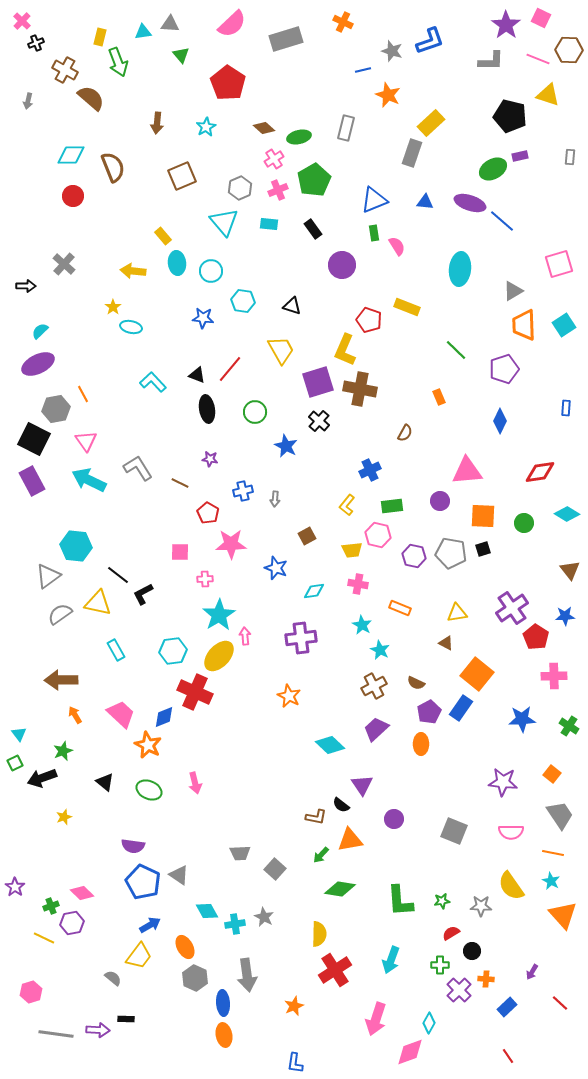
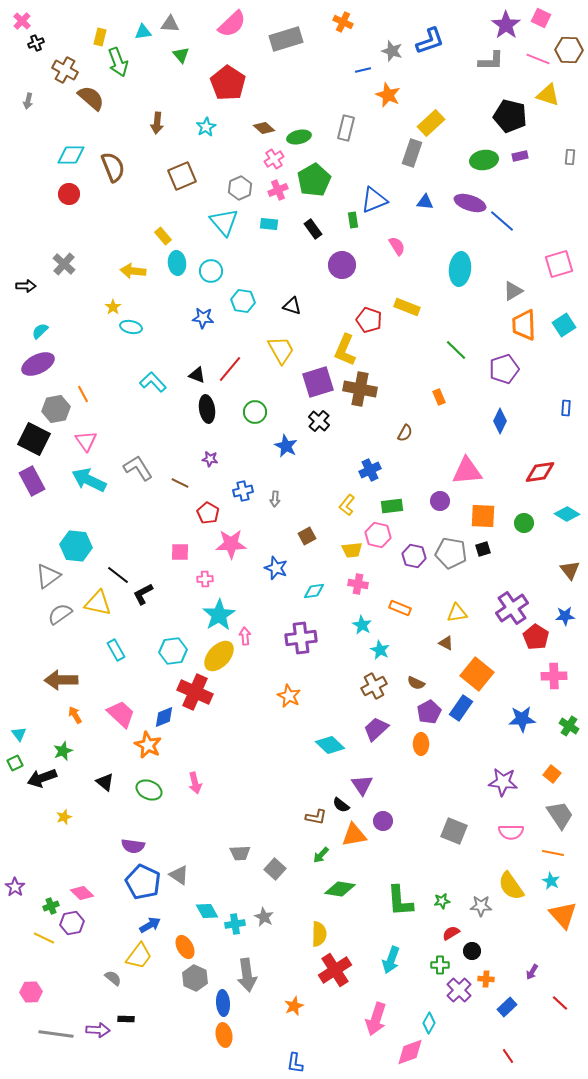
green ellipse at (493, 169): moved 9 px left, 9 px up; rotated 20 degrees clockwise
red circle at (73, 196): moved 4 px left, 2 px up
green rectangle at (374, 233): moved 21 px left, 13 px up
purple circle at (394, 819): moved 11 px left, 2 px down
orange triangle at (350, 840): moved 4 px right, 5 px up
pink hexagon at (31, 992): rotated 15 degrees clockwise
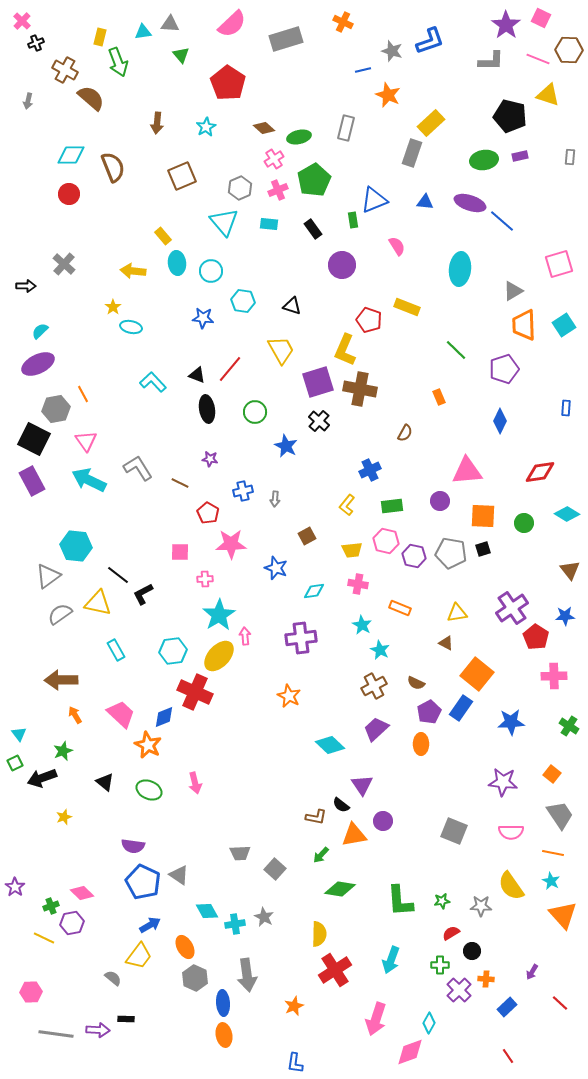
pink hexagon at (378, 535): moved 8 px right, 6 px down
blue star at (522, 719): moved 11 px left, 3 px down
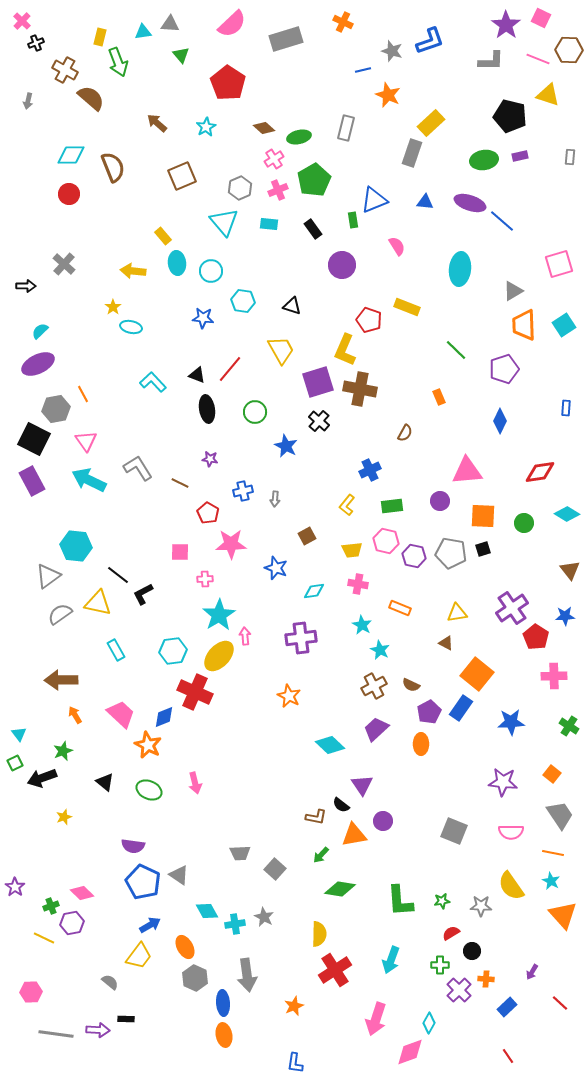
brown arrow at (157, 123): rotated 125 degrees clockwise
brown semicircle at (416, 683): moved 5 px left, 2 px down
gray semicircle at (113, 978): moved 3 px left, 4 px down
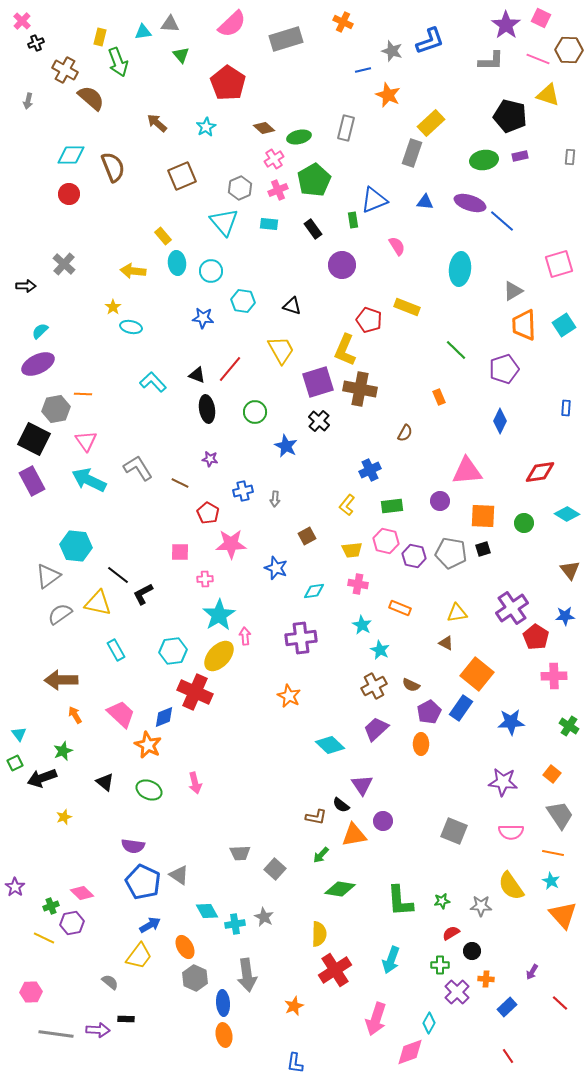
orange line at (83, 394): rotated 60 degrees counterclockwise
purple cross at (459, 990): moved 2 px left, 2 px down
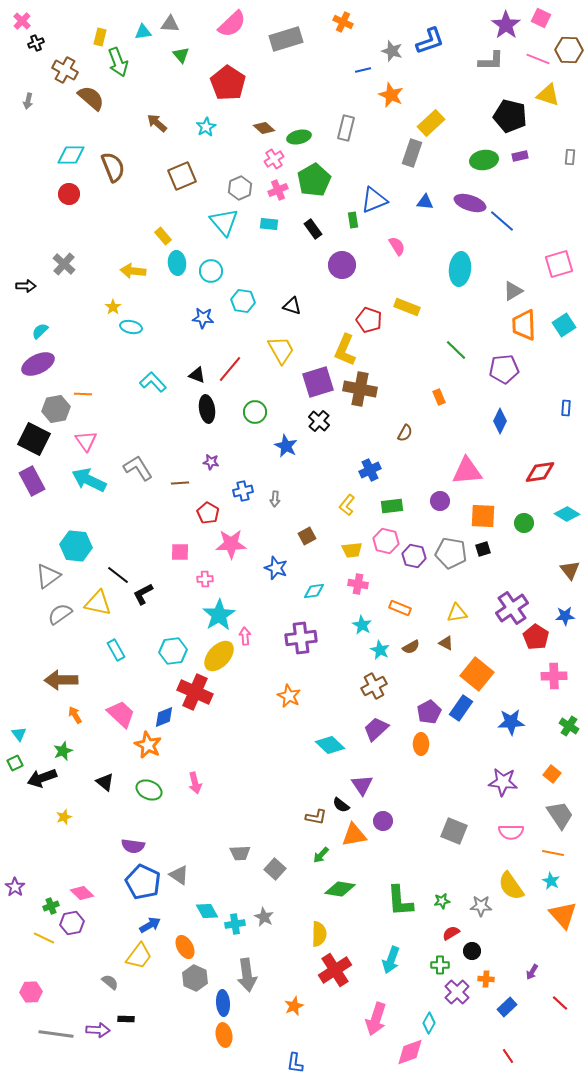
orange star at (388, 95): moved 3 px right
purple pentagon at (504, 369): rotated 12 degrees clockwise
purple star at (210, 459): moved 1 px right, 3 px down
brown line at (180, 483): rotated 30 degrees counterclockwise
brown semicircle at (411, 685): moved 38 px up; rotated 54 degrees counterclockwise
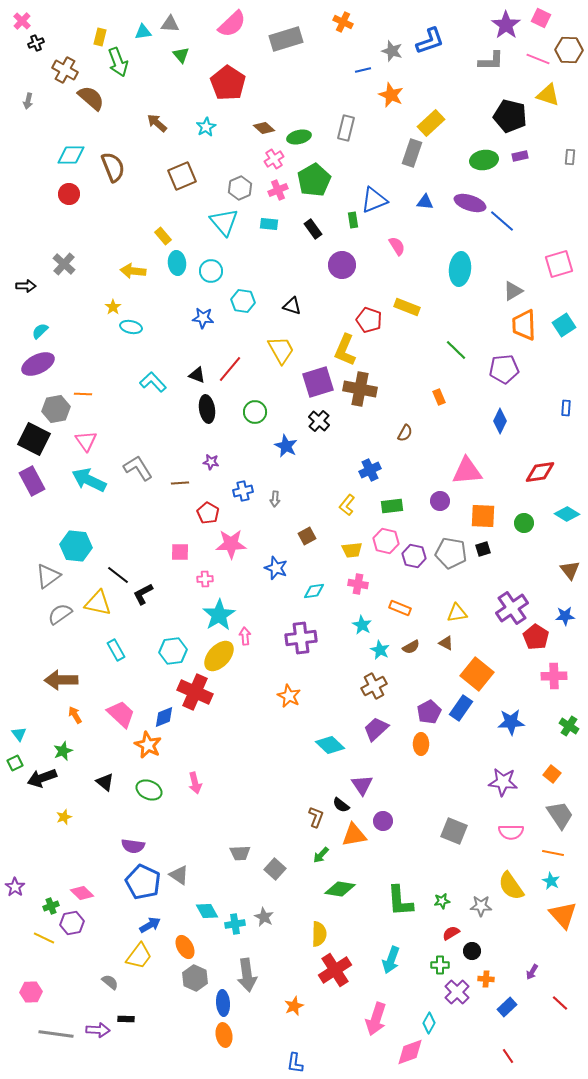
brown L-shape at (316, 817): rotated 80 degrees counterclockwise
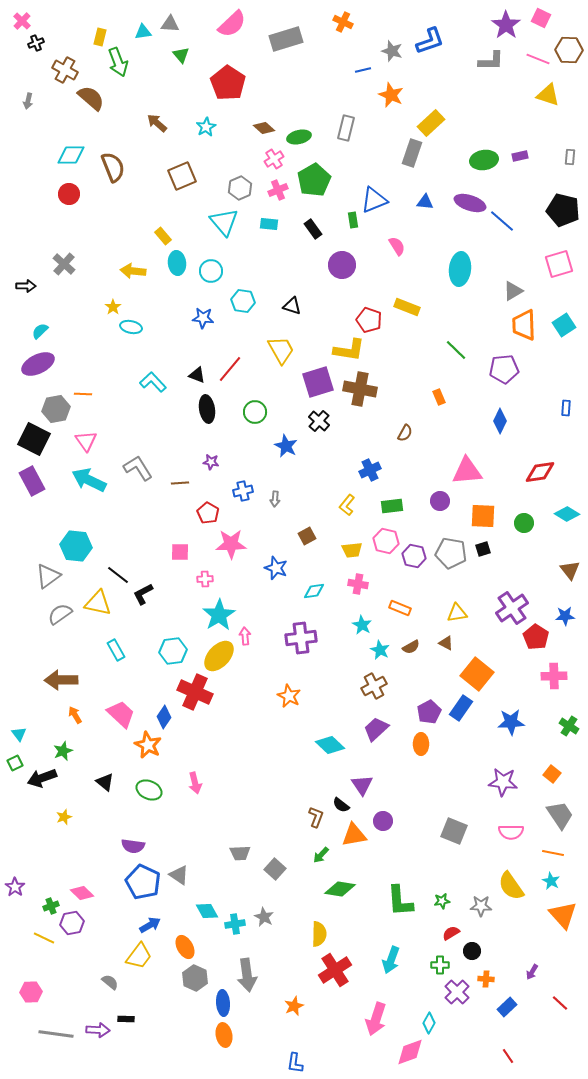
black pentagon at (510, 116): moved 53 px right, 94 px down
yellow L-shape at (345, 350): moved 4 px right; rotated 104 degrees counterclockwise
blue diamond at (164, 717): rotated 35 degrees counterclockwise
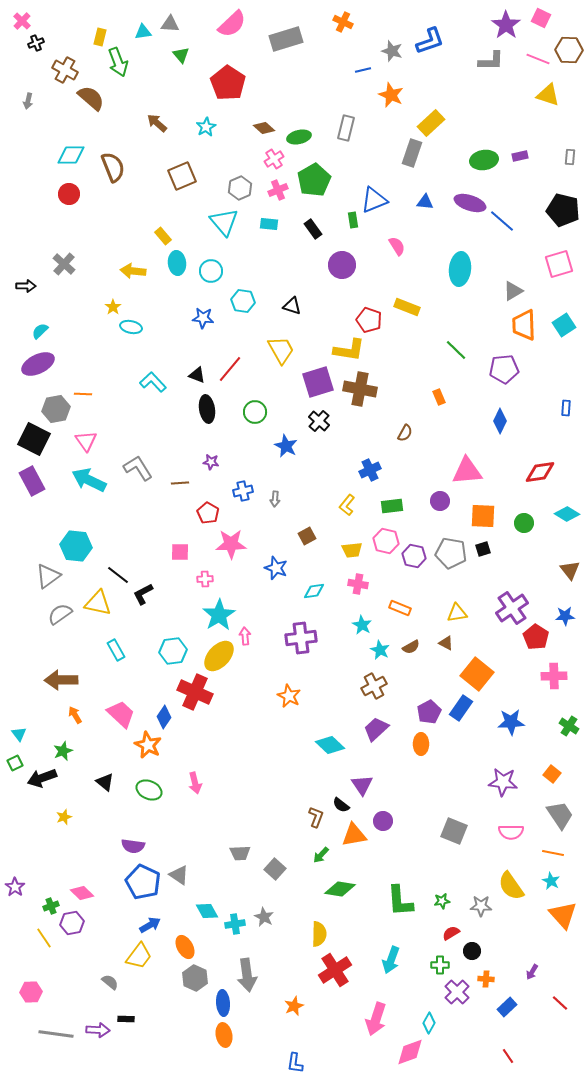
yellow line at (44, 938): rotated 30 degrees clockwise
